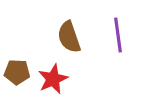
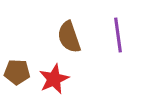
red star: moved 1 px right
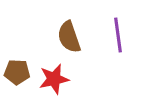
red star: rotated 12 degrees clockwise
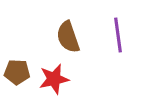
brown semicircle: moved 1 px left
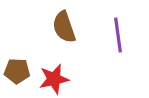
brown semicircle: moved 4 px left, 10 px up
brown pentagon: moved 1 px up
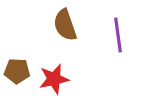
brown semicircle: moved 1 px right, 2 px up
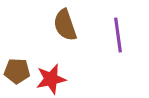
red star: moved 3 px left
